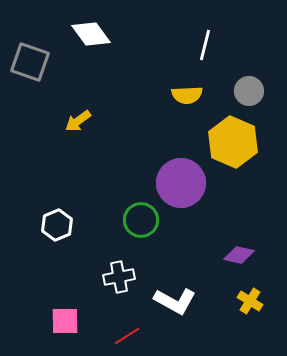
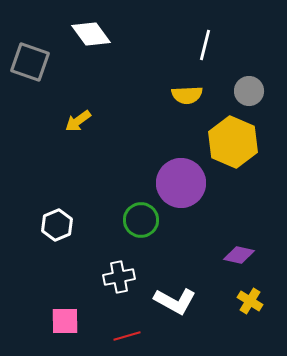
red line: rotated 16 degrees clockwise
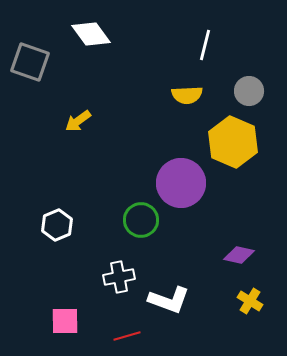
white L-shape: moved 6 px left, 1 px up; rotated 9 degrees counterclockwise
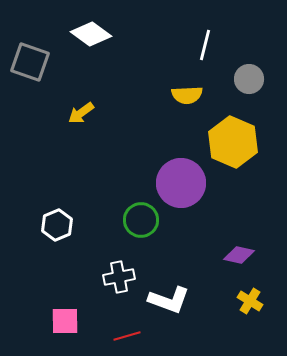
white diamond: rotated 18 degrees counterclockwise
gray circle: moved 12 px up
yellow arrow: moved 3 px right, 8 px up
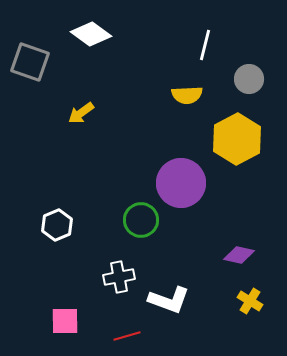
yellow hexagon: moved 4 px right, 3 px up; rotated 9 degrees clockwise
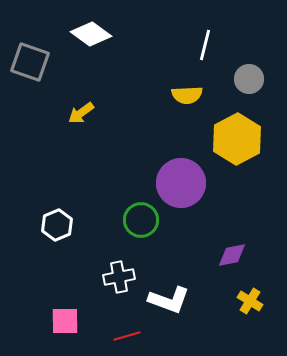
purple diamond: moved 7 px left; rotated 24 degrees counterclockwise
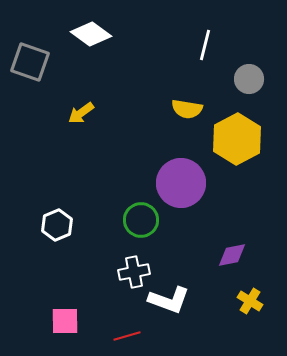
yellow semicircle: moved 14 px down; rotated 12 degrees clockwise
white cross: moved 15 px right, 5 px up
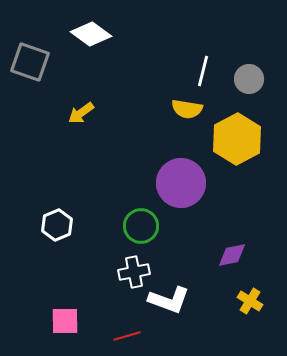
white line: moved 2 px left, 26 px down
green circle: moved 6 px down
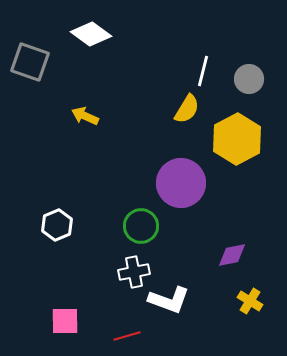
yellow semicircle: rotated 68 degrees counterclockwise
yellow arrow: moved 4 px right, 3 px down; rotated 60 degrees clockwise
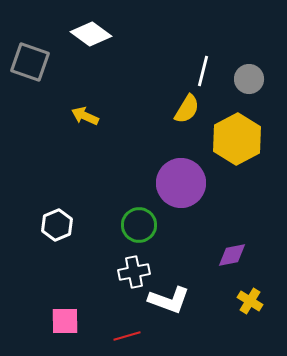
green circle: moved 2 px left, 1 px up
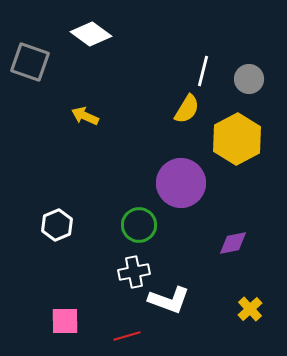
purple diamond: moved 1 px right, 12 px up
yellow cross: moved 8 px down; rotated 15 degrees clockwise
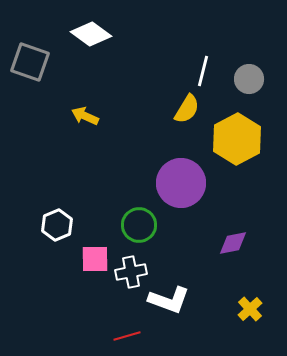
white cross: moved 3 px left
pink square: moved 30 px right, 62 px up
